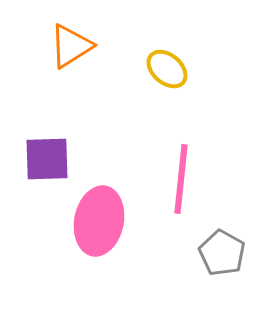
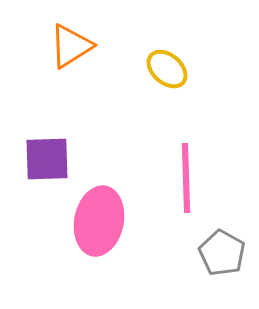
pink line: moved 5 px right, 1 px up; rotated 8 degrees counterclockwise
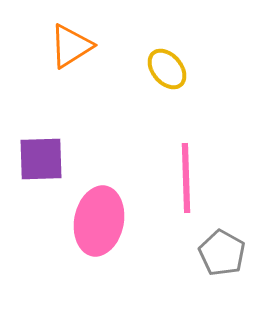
yellow ellipse: rotated 9 degrees clockwise
purple square: moved 6 px left
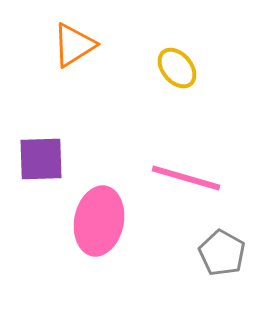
orange triangle: moved 3 px right, 1 px up
yellow ellipse: moved 10 px right, 1 px up
pink line: rotated 72 degrees counterclockwise
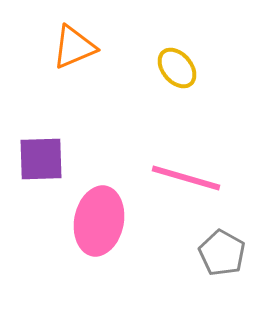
orange triangle: moved 2 px down; rotated 9 degrees clockwise
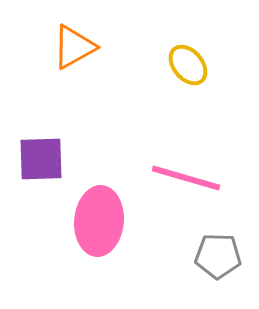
orange triangle: rotated 6 degrees counterclockwise
yellow ellipse: moved 11 px right, 3 px up
pink ellipse: rotated 6 degrees counterclockwise
gray pentagon: moved 4 px left, 3 px down; rotated 27 degrees counterclockwise
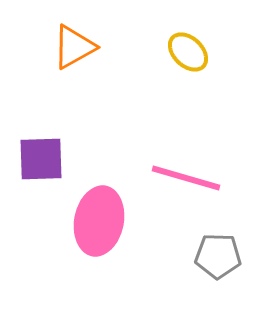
yellow ellipse: moved 13 px up; rotated 6 degrees counterclockwise
pink ellipse: rotated 6 degrees clockwise
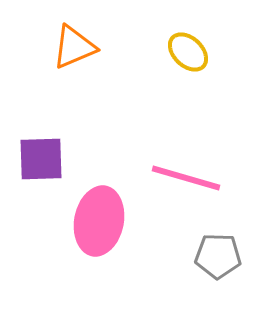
orange triangle: rotated 6 degrees clockwise
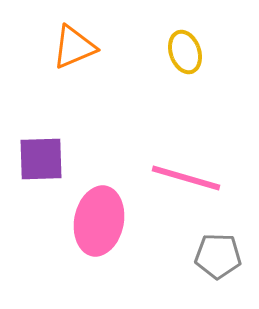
yellow ellipse: moved 3 px left; rotated 27 degrees clockwise
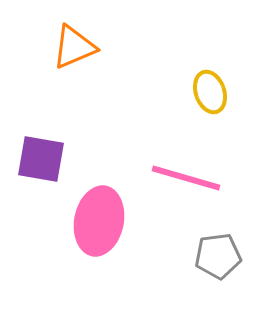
yellow ellipse: moved 25 px right, 40 px down
purple square: rotated 12 degrees clockwise
gray pentagon: rotated 9 degrees counterclockwise
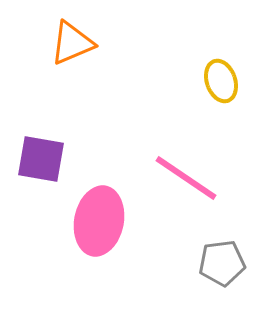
orange triangle: moved 2 px left, 4 px up
yellow ellipse: moved 11 px right, 11 px up
pink line: rotated 18 degrees clockwise
gray pentagon: moved 4 px right, 7 px down
